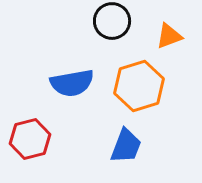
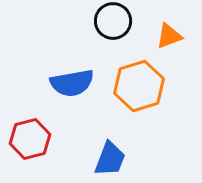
black circle: moved 1 px right
blue trapezoid: moved 16 px left, 13 px down
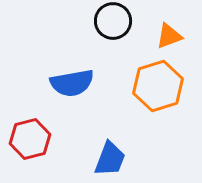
orange hexagon: moved 19 px right
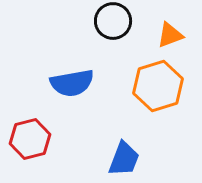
orange triangle: moved 1 px right, 1 px up
blue trapezoid: moved 14 px right
